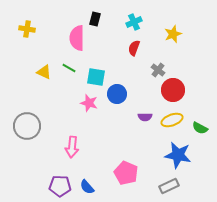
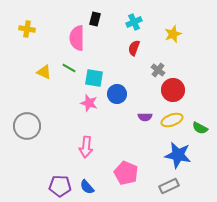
cyan square: moved 2 px left, 1 px down
pink arrow: moved 14 px right
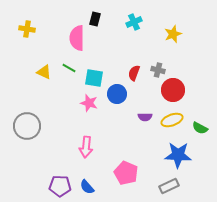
red semicircle: moved 25 px down
gray cross: rotated 24 degrees counterclockwise
blue star: rotated 8 degrees counterclockwise
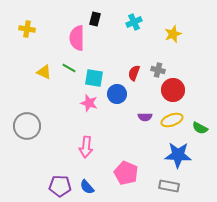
gray rectangle: rotated 36 degrees clockwise
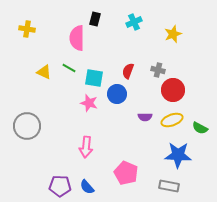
red semicircle: moved 6 px left, 2 px up
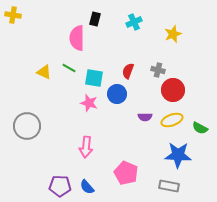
yellow cross: moved 14 px left, 14 px up
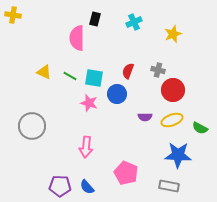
green line: moved 1 px right, 8 px down
gray circle: moved 5 px right
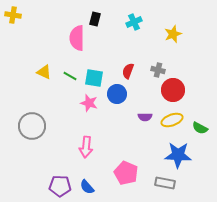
gray rectangle: moved 4 px left, 3 px up
